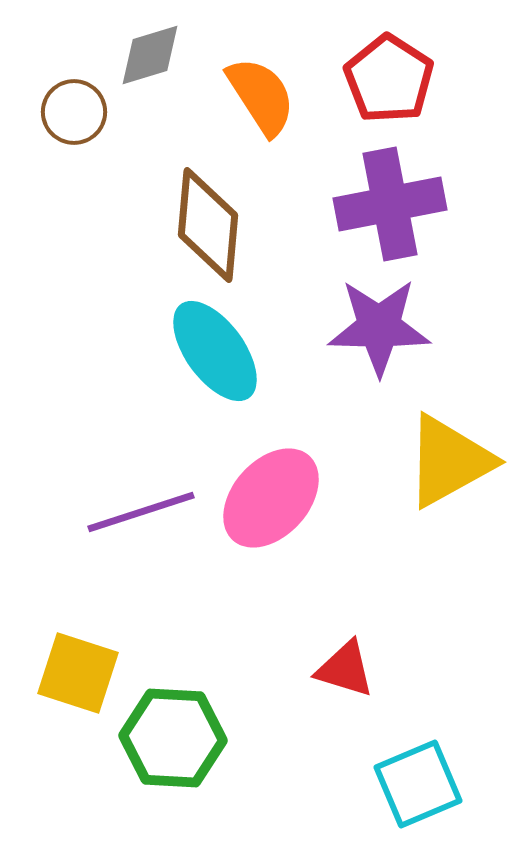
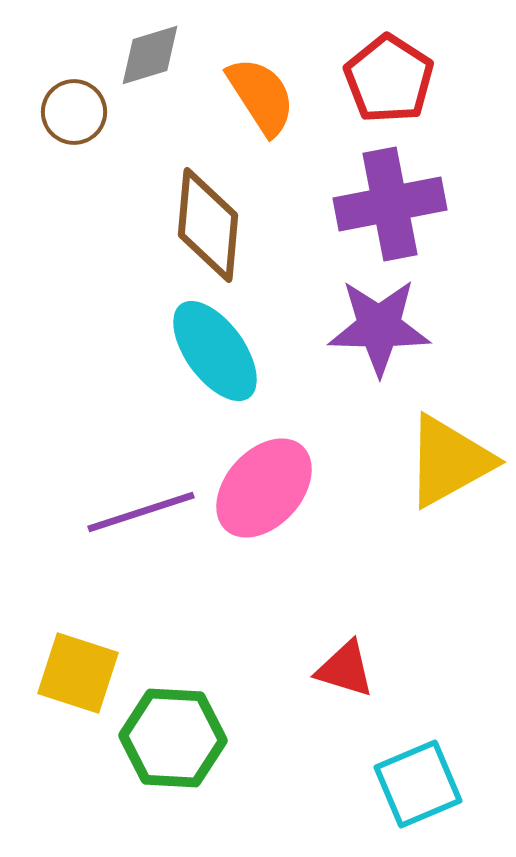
pink ellipse: moved 7 px left, 10 px up
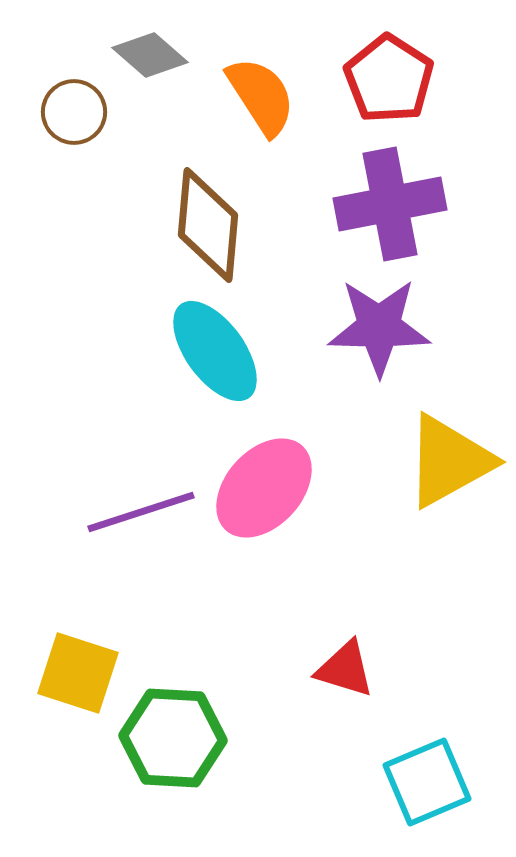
gray diamond: rotated 58 degrees clockwise
cyan square: moved 9 px right, 2 px up
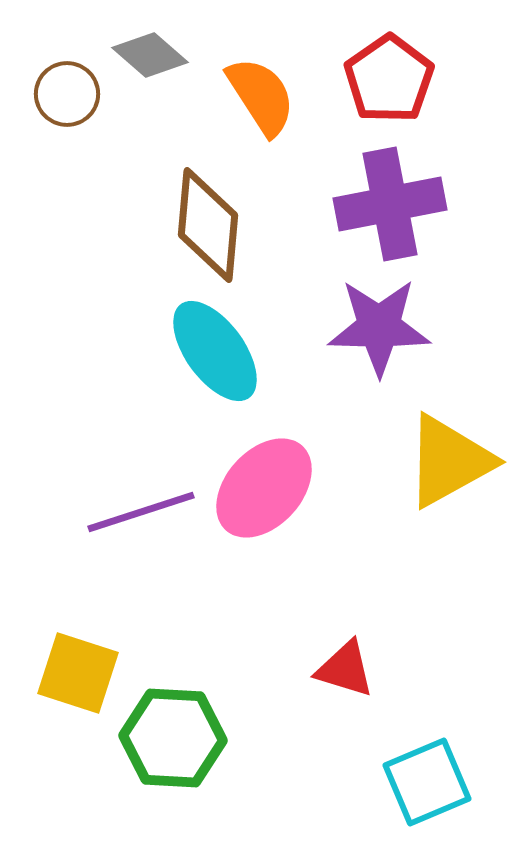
red pentagon: rotated 4 degrees clockwise
brown circle: moved 7 px left, 18 px up
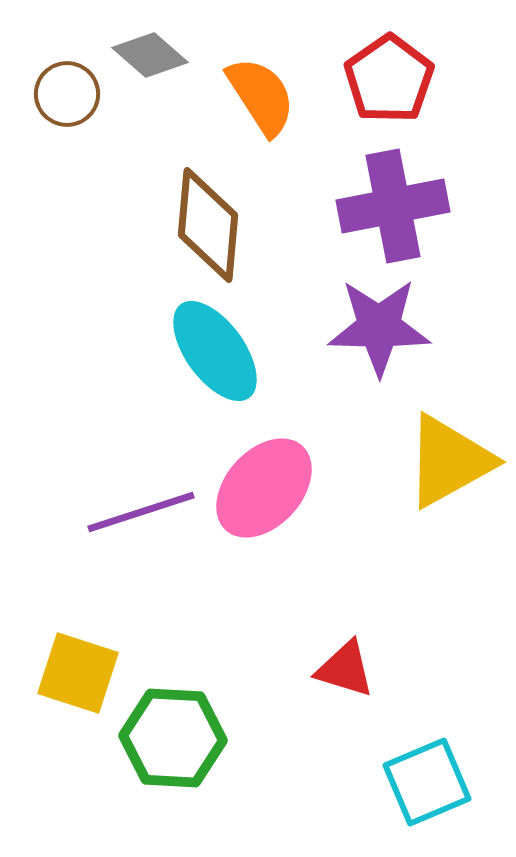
purple cross: moved 3 px right, 2 px down
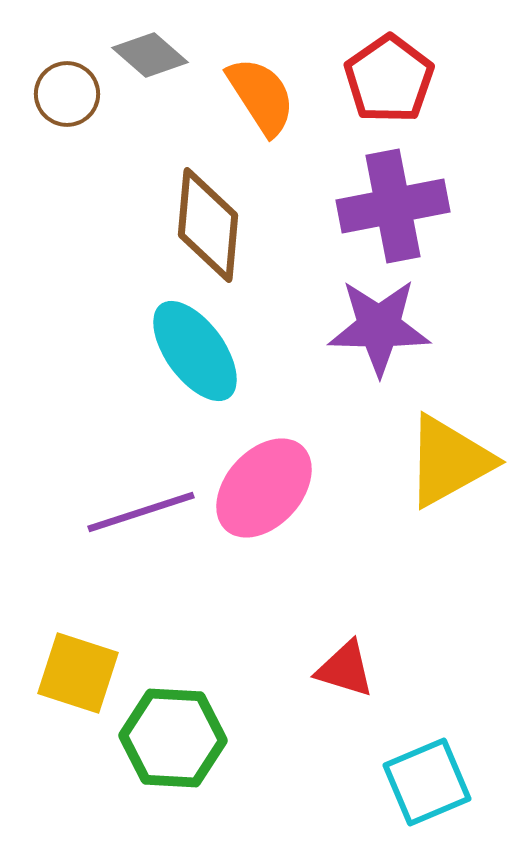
cyan ellipse: moved 20 px left
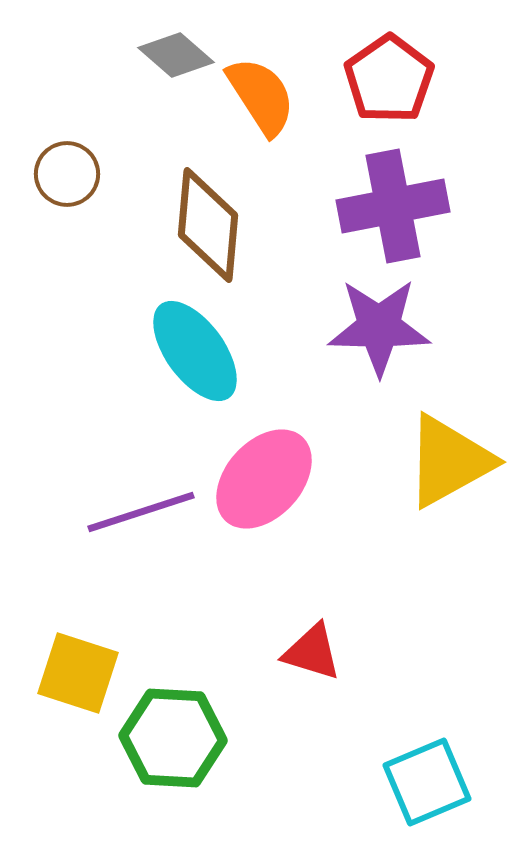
gray diamond: moved 26 px right
brown circle: moved 80 px down
pink ellipse: moved 9 px up
red triangle: moved 33 px left, 17 px up
